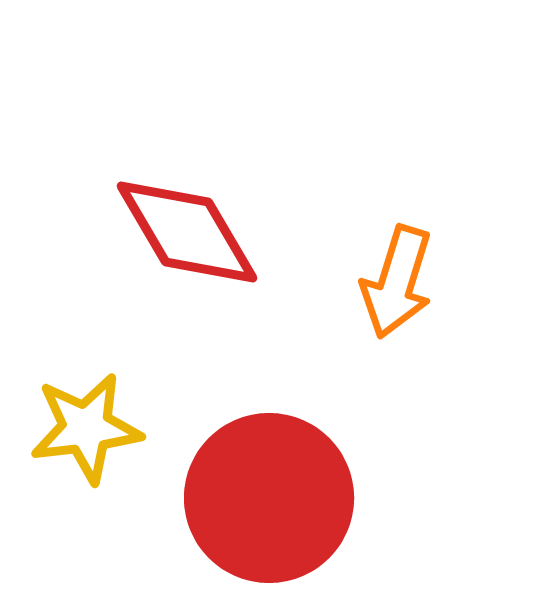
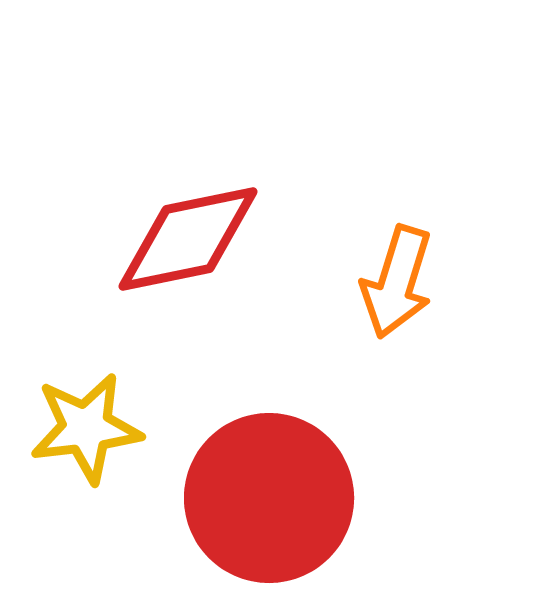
red diamond: moved 1 px right, 7 px down; rotated 71 degrees counterclockwise
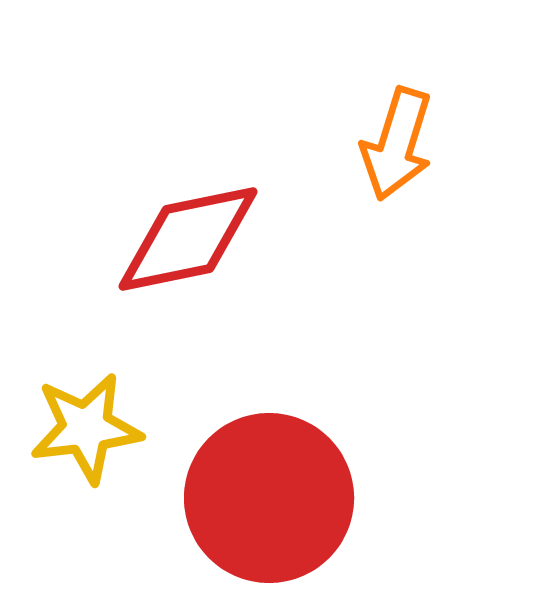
orange arrow: moved 138 px up
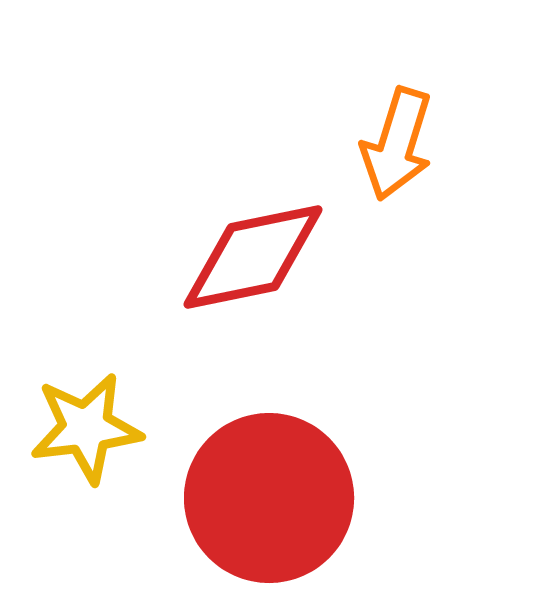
red diamond: moved 65 px right, 18 px down
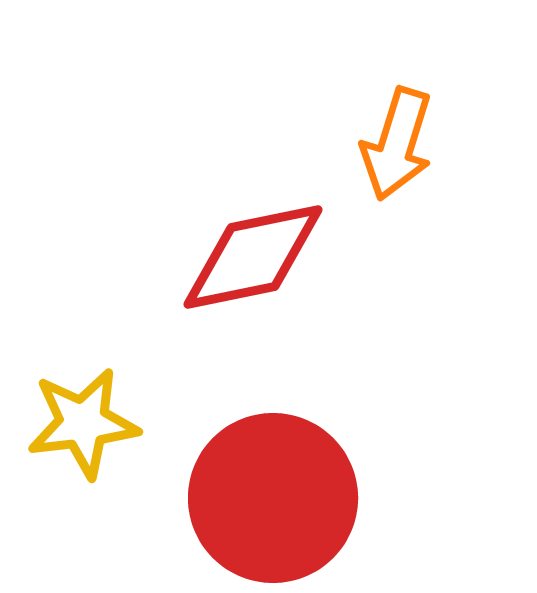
yellow star: moved 3 px left, 5 px up
red circle: moved 4 px right
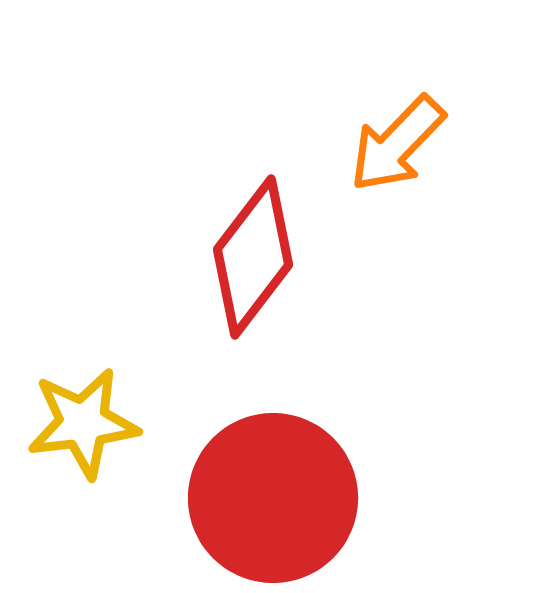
orange arrow: rotated 27 degrees clockwise
red diamond: rotated 41 degrees counterclockwise
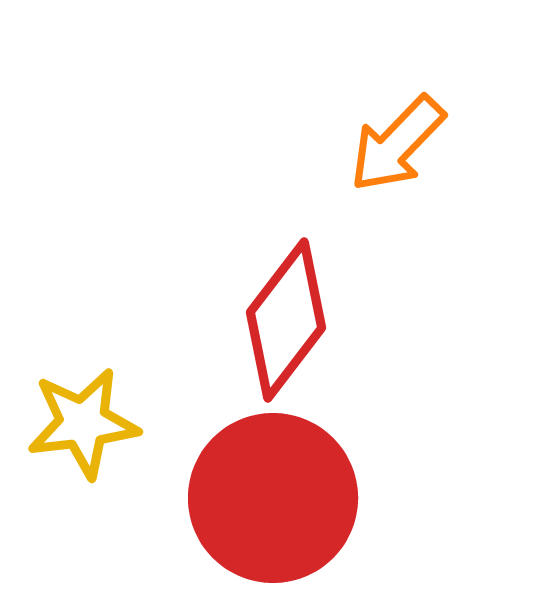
red diamond: moved 33 px right, 63 px down
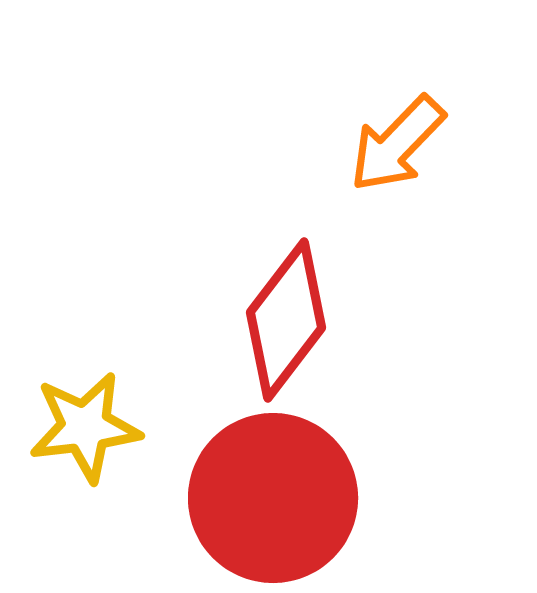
yellow star: moved 2 px right, 4 px down
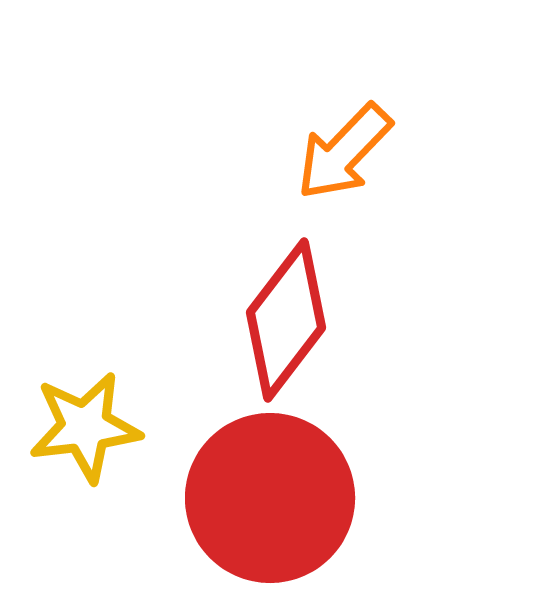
orange arrow: moved 53 px left, 8 px down
red circle: moved 3 px left
